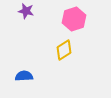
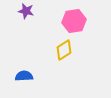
pink hexagon: moved 2 px down; rotated 10 degrees clockwise
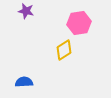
pink hexagon: moved 5 px right, 2 px down
blue semicircle: moved 6 px down
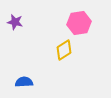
purple star: moved 11 px left, 11 px down
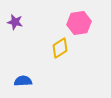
yellow diamond: moved 4 px left, 2 px up
blue semicircle: moved 1 px left, 1 px up
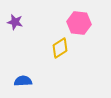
pink hexagon: rotated 15 degrees clockwise
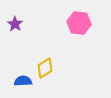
purple star: moved 2 px down; rotated 21 degrees clockwise
yellow diamond: moved 15 px left, 20 px down
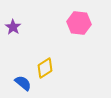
purple star: moved 2 px left, 3 px down
blue semicircle: moved 2 px down; rotated 42 degrees clockwise
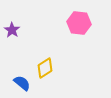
purple star: moved 1 px left, 3 px down
blue semicircle: moved 1 px left
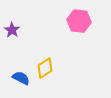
pink hexagon: moved 2 px up
blue semicircle: moved 1 px left, 5 px up; rotated 12 degrees counterclockwise
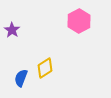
pink hexagon: rotated 25 degrees clockwise
blue semicircle: rotated 96 degrees counterclockwise
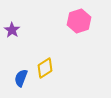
pink hexagon: rotated 10 degrees clockwise
